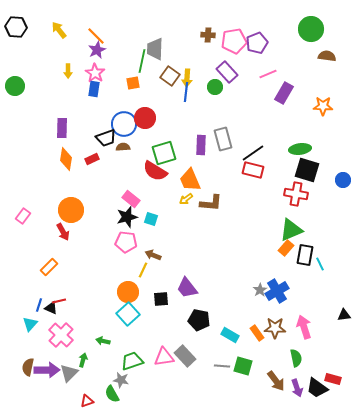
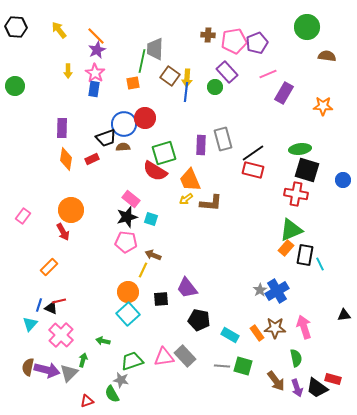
green circle at (311, 29): moved 4 px left, 2 px up
purple arrow at (47, 370): rotated 15 degrees clockwise
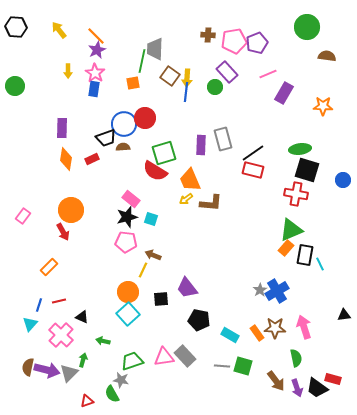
black triangle at (51, 308): moved 31 px right, 9 px down
